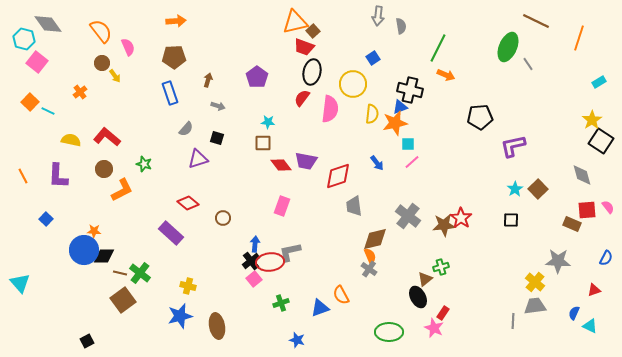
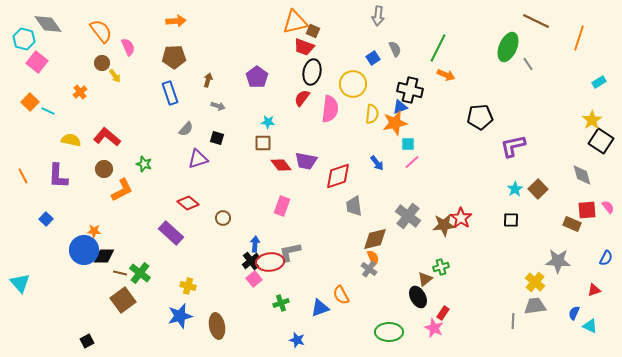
gray semicircle at (401, 26): moved 6 px left, 23 px down; rotated 14 degrees counterclockwise
brown square at (313, 31): rotated 24 degrees counterclockwise
orange semicircle at (370, 256): moved 3 px right, 2 px down
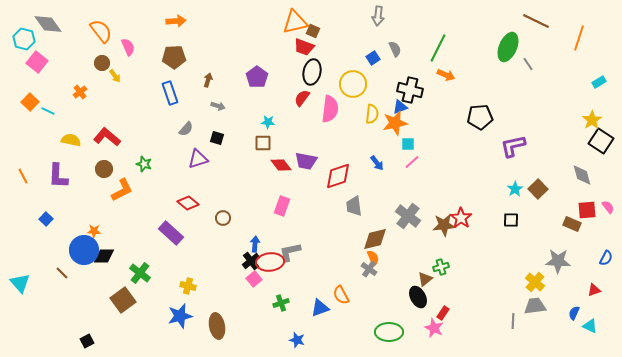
brown line at (120, 273): moved 58 px left; rotated 32 degrees clockwise
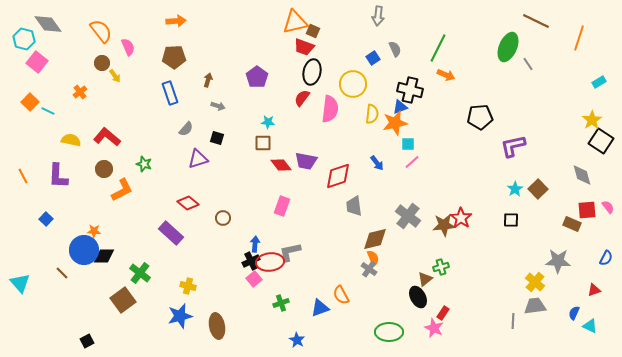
black cross at (251, 261): rotated 12 degrees clockwise
blue star at (297, 340): rotated 14 degrees clockwise
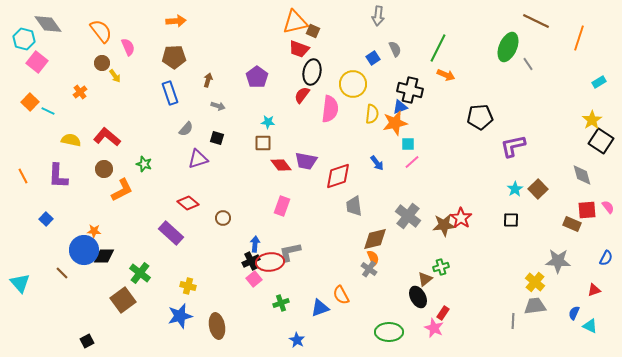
red trapezoid at (304, 47): moved 5 px left, 2 px down
red semicircle at (302, 98): moved 3 px up
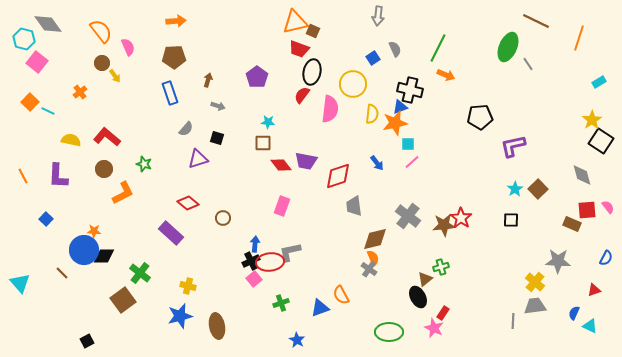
orange L-shape at (122, 190): moved 1 px right, 3 px down
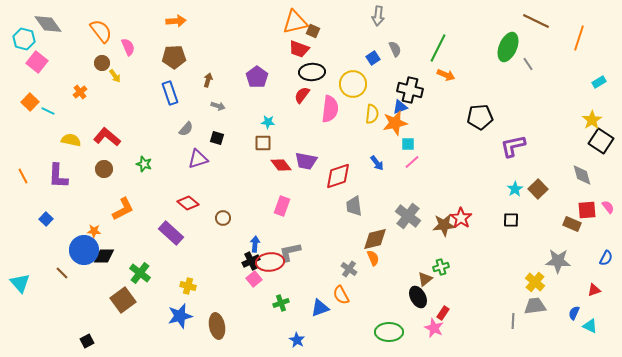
black ellipse at (312, 72): rotated 75 degrees clockwise
orange L-shape at (123, 193): moved 16 px down
gray cross at (369, 269): moved 20 px left
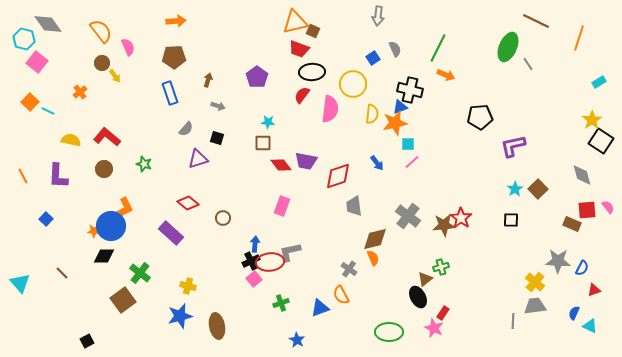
blue circle at (84, 250): moved 27 px right, 24 px up
blue semicircle at (606, 258): moved 24 px left, 10 px down
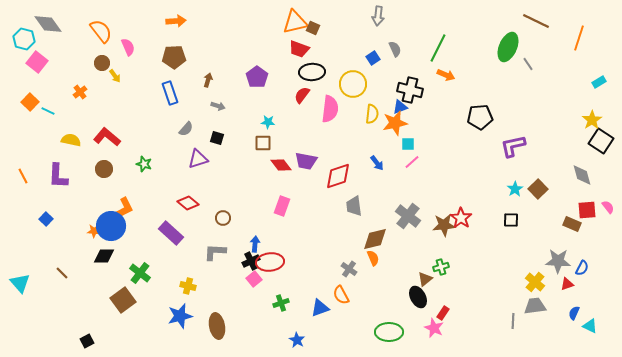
brown square at (313, 31): moved 3 px up
gray L-shape at (290, 252): moved 75 px left; rotated 15 degrees clockwise
red triangle at (594, 290): moved 27 px left, 6 px up
